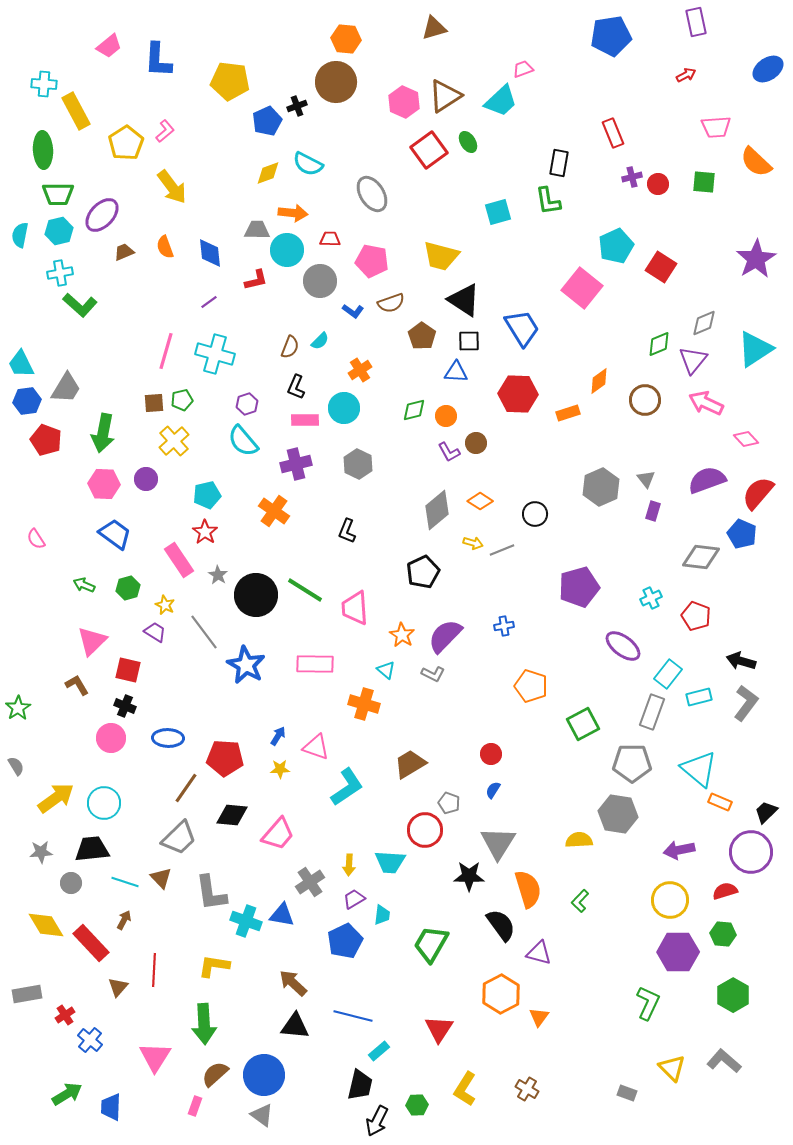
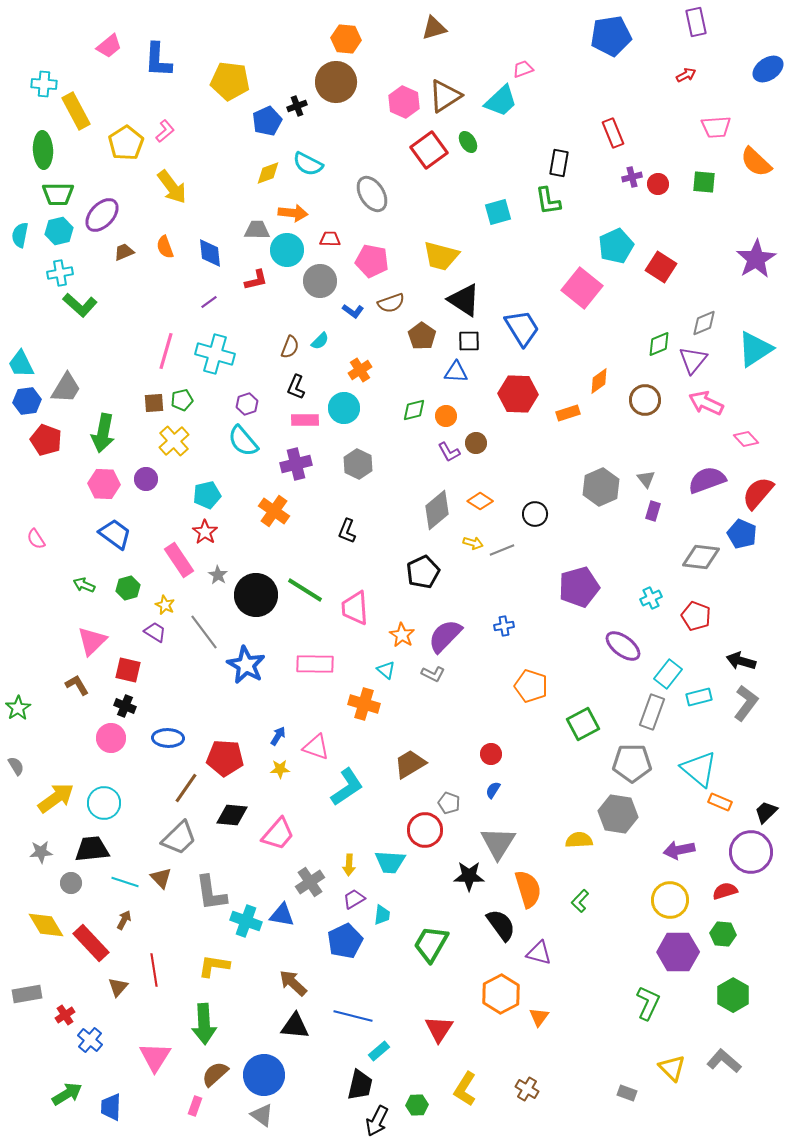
red line at (154, 970): rotated 12 degrees counterclockwise
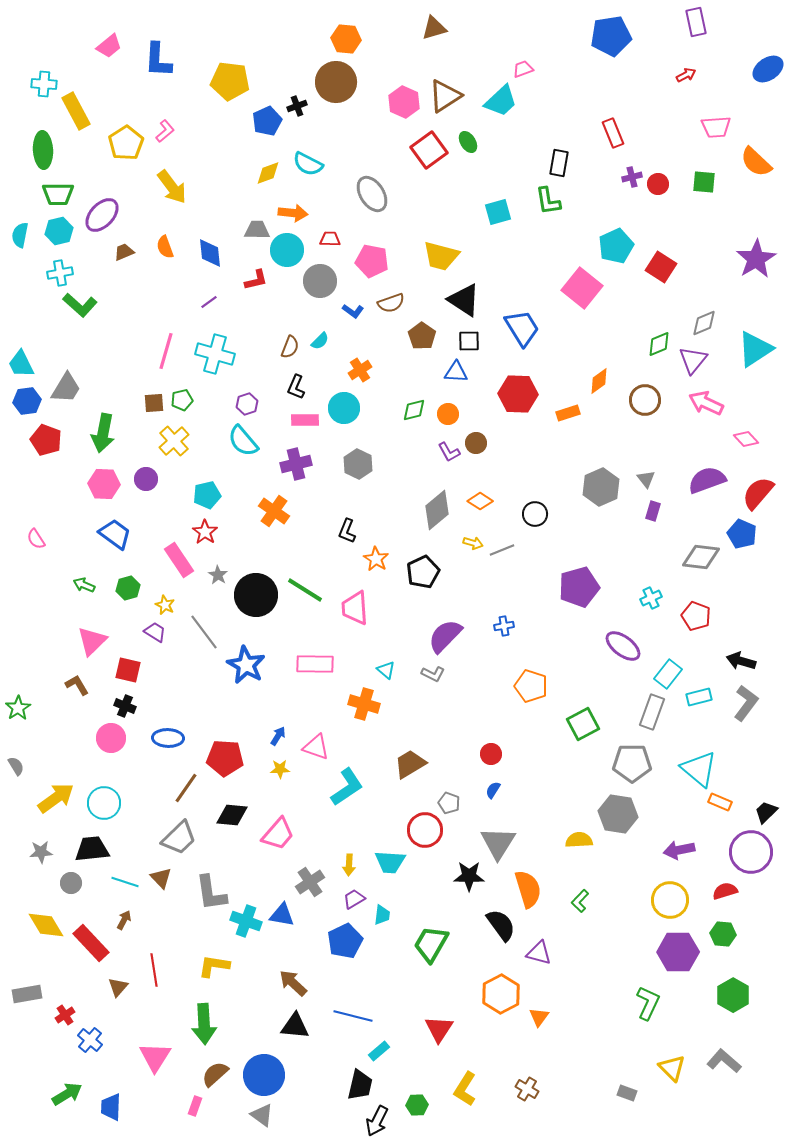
orange circle at (446, 416): moved 2 px right, 2 px up
orange star at (402, 635): moved 26 px left, 76 px up
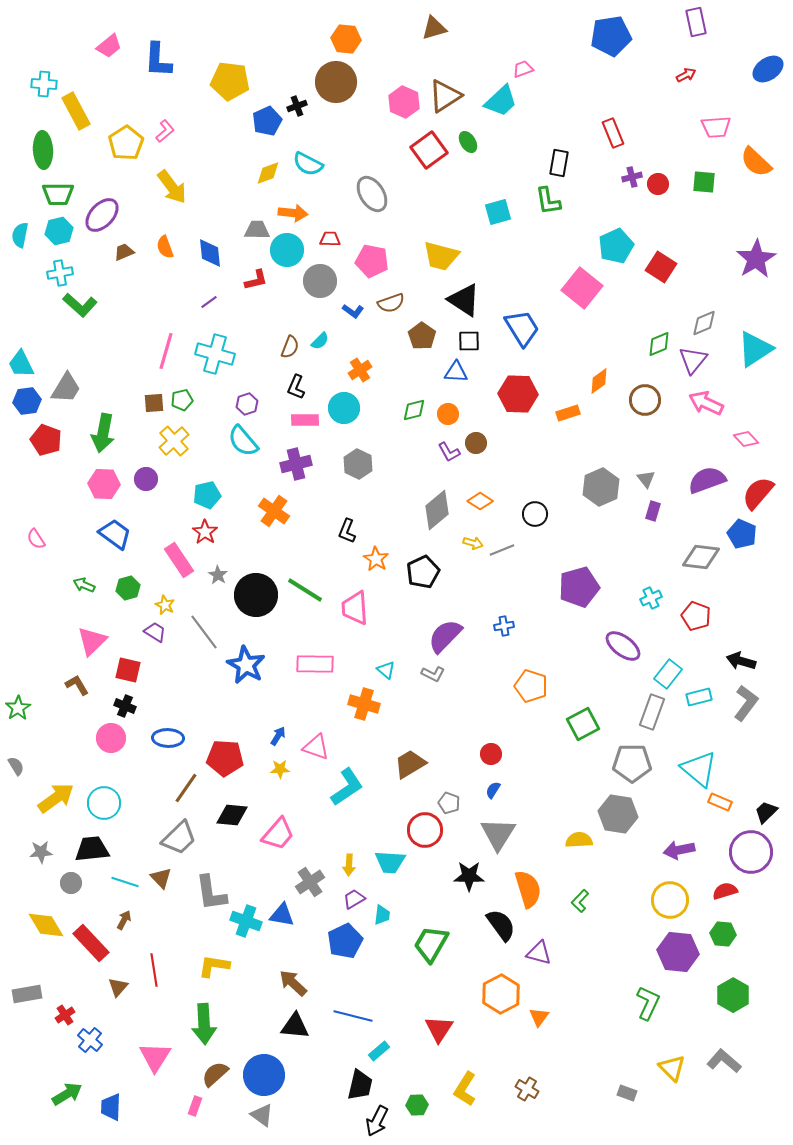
gray triangle at (498, 843): moved 9 px up
purple hexagon at (678, 952): rotated 6 degrees clockwise
